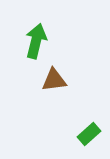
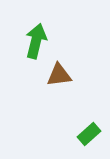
brown triangle: moved 5 px right, 5 px up
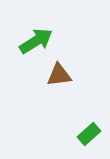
green arrow: rotated 44 degrees clockwise
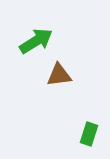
green rectangle: rotated 30 degrees counterclockwise
